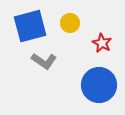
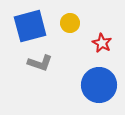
gray L-shape: moved 4 px left, 2 px down; rotated 15 degrees counterclockwise
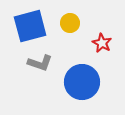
blue circle: moved 17 px left, 3 px up
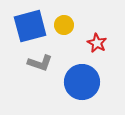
yellow circle: moved 6 px left, 2 px down
red star: moved 5 px left
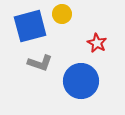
yellow circle: moved 2 px left, 11 px up
blue circle: moved 1 px left, 1 px up
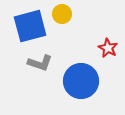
red star: moved 11 px right, 5 px down
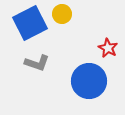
blue square: moved 3 px up; rotated 12 degrees counterclockwise
gray L-shape: moved 3 px left
blue circle: moved 8 px right
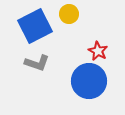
yellow circle: moved 7 px right
blue square: moved 5 px right, 3 px down
red star: moved 10 px left, 3 px down
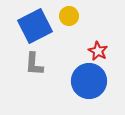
yellow circle: moved 2 px down
gray L-shape: moved 3 px left, 1 px down; rotated 75 degrees clockwise
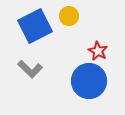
gray L-shape: moved 4 px left, 5 px down; rotated 50 degrees counterclockwise
